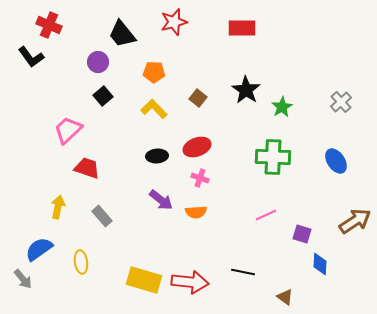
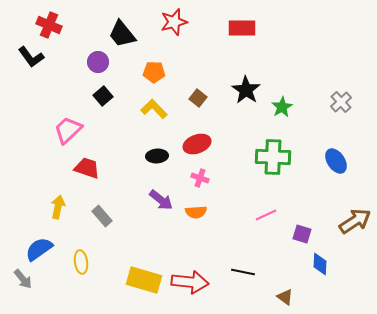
red ellipse: moved 3 px up
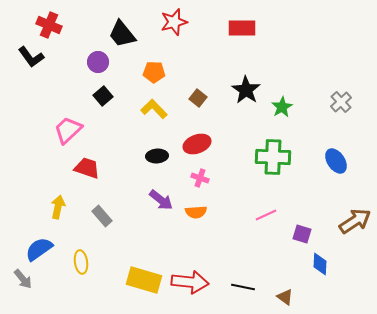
black line: moved 15 px down
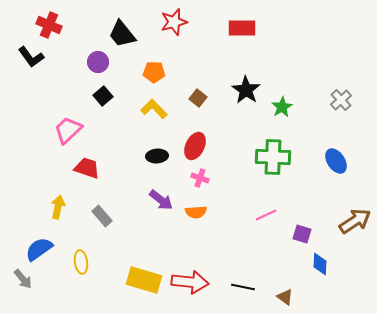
gray cross: moved 2 px up
red ellipse: moved 2 px left, 2 px down; rotated 44 degrees counterclockwise
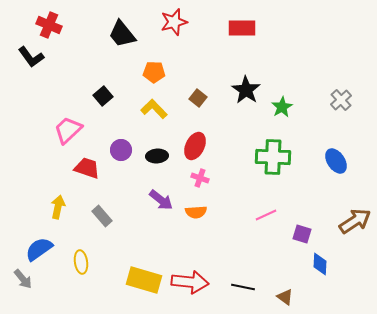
purple circle: moved 23 px right, 88 px down
